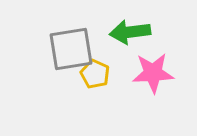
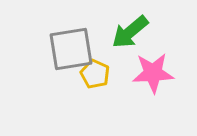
green arrow: rotated 33 degrees counterclockwise
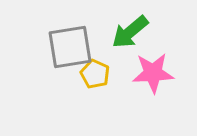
gray square: moved 1 px left, 2 px up
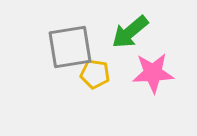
yellow pentagon: rotated 16 degrees counterclockwise
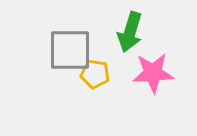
green arrow: rotated 33 degrees counterclockwise
gray square: moved 3 px down; rotated 9 degrees clockwise
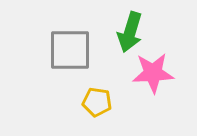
yellow pentagon: moved 2 px right, 28 px down
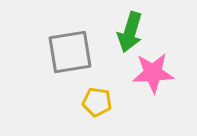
gray square: moved 2 px down; rotated 9 degrees counterclockwise
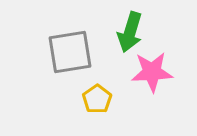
pink star: moved 1 px left, 1 px up
yellow pentagon: moved 3 px up; rotated 28 degrees clockwise
